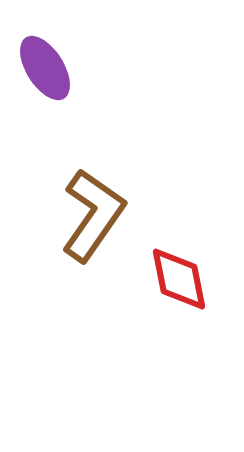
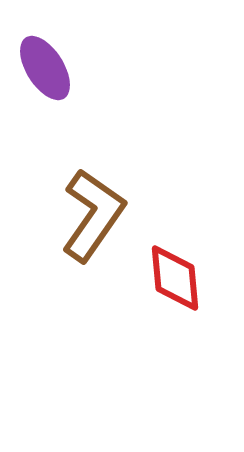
red diamond: moved 4 px left, 1 px up; rotated 6 degrees clockwise
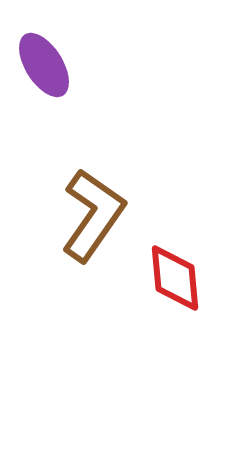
purple ellipse: moved 1 px left, 3 px up
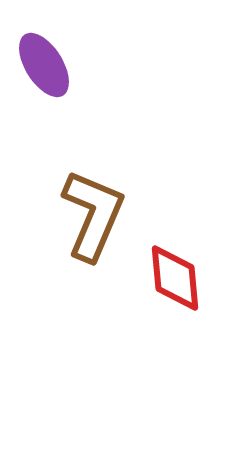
brown L-shape: rotated 12 degrees counterclockwise
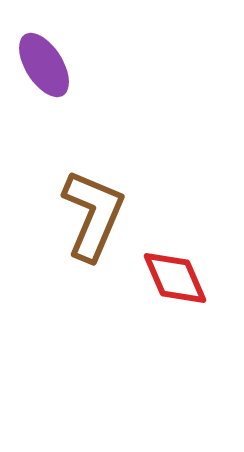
red diamond: rotated 18 degrees counterclockwise
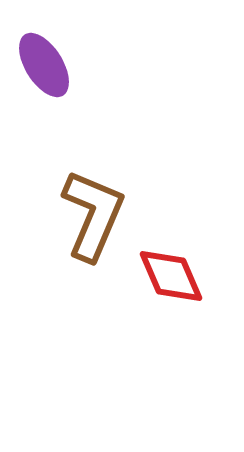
red diamond: moved 4 px left, 2 px up
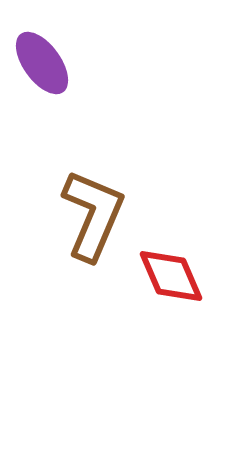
purple ellipse: moved 2 px left, 2 px up; rotated 4 degrees counterclockwise
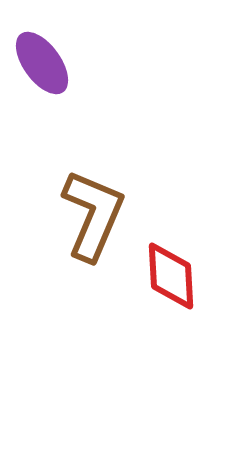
red diamond: rotated 20 degrees clockwise
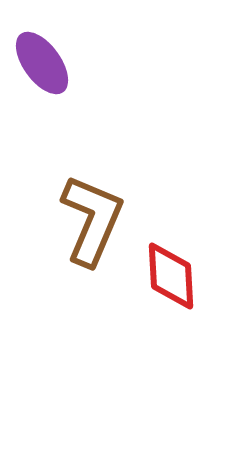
brown L-shape: moved 1 px left, 5 px down
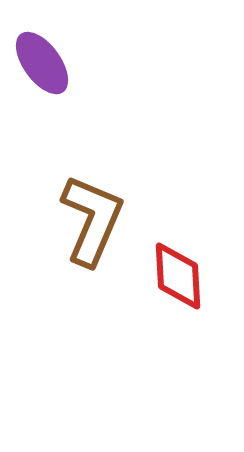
red diamond: moved 7 px right
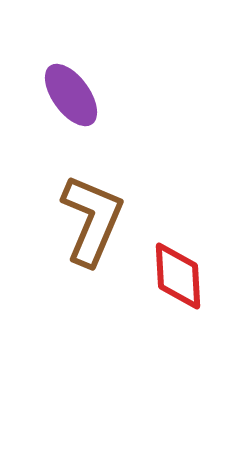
purple ellipse: moved 29 px right, 32 px down
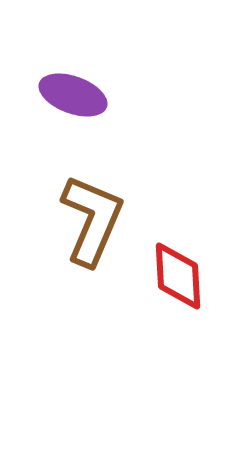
purple ellipse: moved 2 px right; rotated 34 degrees counterclockwise
